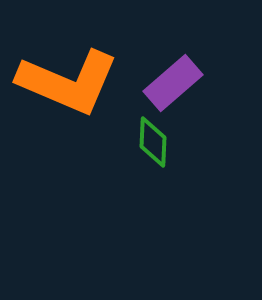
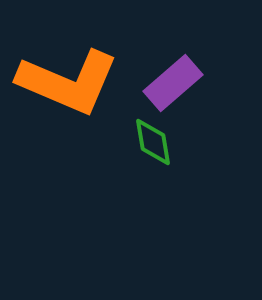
green diamond: rotated 12 degrees counterclockwise
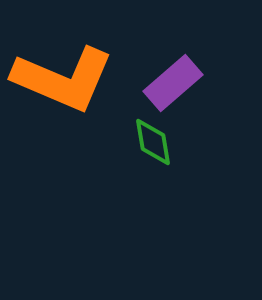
orange L-shape: moved 5 px left, 3 px up
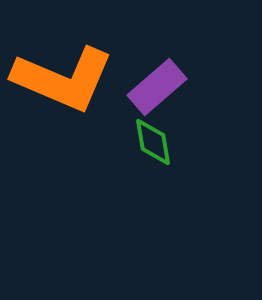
purple rectangle: moved 16 px left, 4 px down
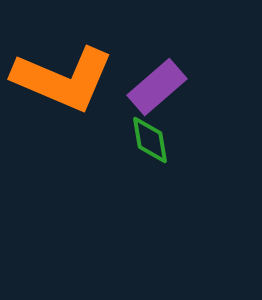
green diamond: moved 3 px left, 2 px up
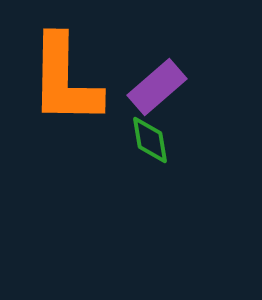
orange L-shape: moved 2 px right, 1 px down; rotated 68 degrees clockwise
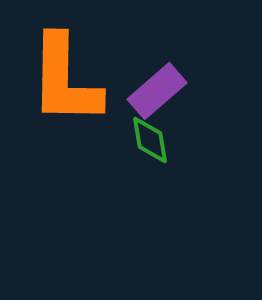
purple rectangle: moved 4 px down
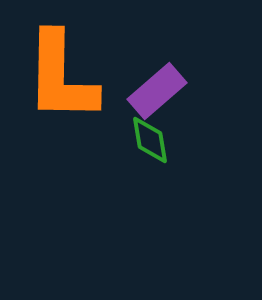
orange L-shape: moved 4 px left, 3 px up
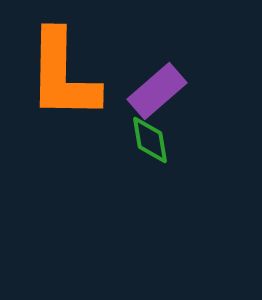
orange L-shape: moved 2 px right, 2 px up
